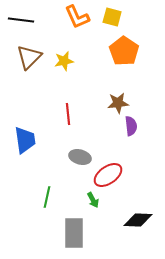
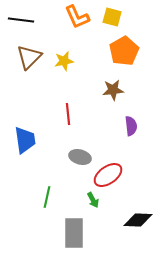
orange pentagon: rotated 8 degrees clockwise
brown star: moved 5 px left, 13 px up
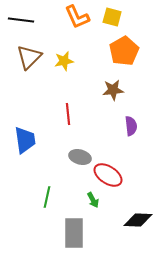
red ellipse: rotated 68 degrees clockwise
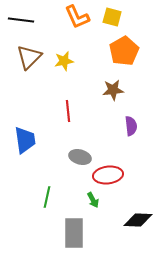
red line: moved 3 px up
red ellipse: rotated 40 degrees counterclockwise
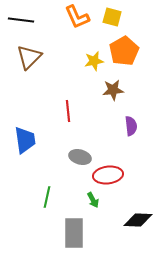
yellow star: moved 30 px right
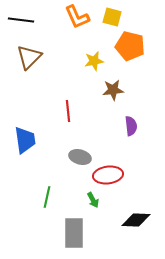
orange pentagon: moved 6 px right, 5 px up; rotated 28 degrees counterclockwise
black diamond: moved 2 px left
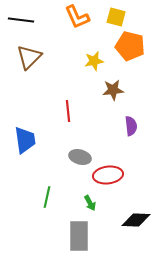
yellow square: moved 4 px right
green arrow: moved 3 px left, 3 px down
gray rectangle: moved 5 px right, 3 px down
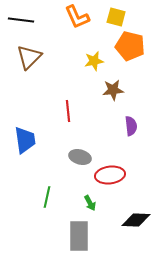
red ellipse: moved 2 px right
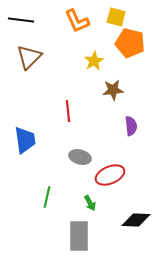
orange L-shape: moved 4 px down
orange pentagon: moved 3 px up
yellow star: rotated 18 degrees counterclockwise
red ellipse: rotated 16 degrees counterclockwise
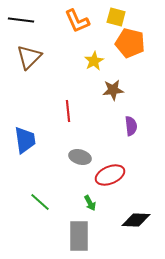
green line: moved 7 px left, 5 px down; rotated 60 degrees counterclockwise
